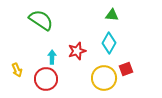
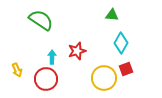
cyan diamond: moved 12 px right
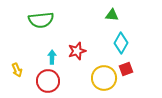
green semicircle: rotated 140 degrees clockwise
red circle: moved 2 px right, 2 px down
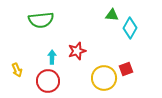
cyan diamond: moved 9 px right, 15 px up
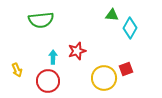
cyan arrow: moved 1 px right
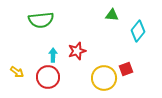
cyan diamond: moved 8 px right, 3 px down; rotated 10 degrees clockwise
cyan arrow: moved 2 px up
yellow arrow: moved 2 px down; rotated 32 degrees counterclockwise
red circle: moved 4 px up
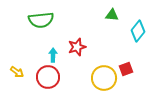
red star: moved 4 px up
